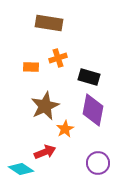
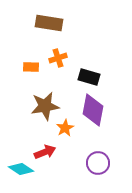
brown star: rotated 16 degrees clockwise
orange star: moved 1 px up
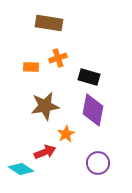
orange star: moved 1 px right, 6 px down
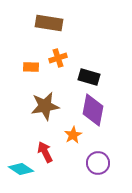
orange star: moved 7 px right, 1 px down
red arrow: rotated 95 degrees counterclockwise
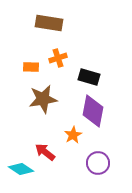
brown star: moved 2 px left, 7 px up
purple diamond: moved 1 px down
red arrow: rotated 25 degrees counterclockwise
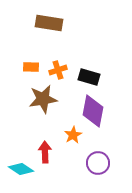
orange cross: moved 12 px down
red arrow: rotated 50 degrees clockwise
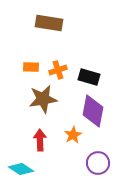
red arrow: moved 5 px left, 12 px up
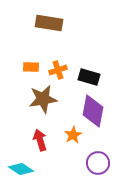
red arrow: rotated 15 degrees counterclockwise
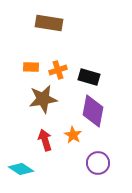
orange star: rotated 12 degrees counterclockwise
red arrow: moved 5 px right
